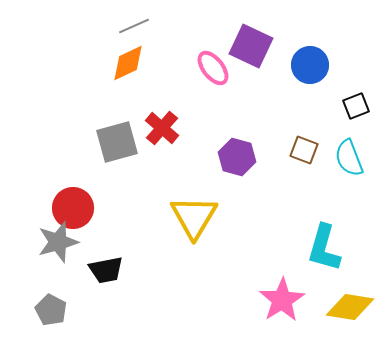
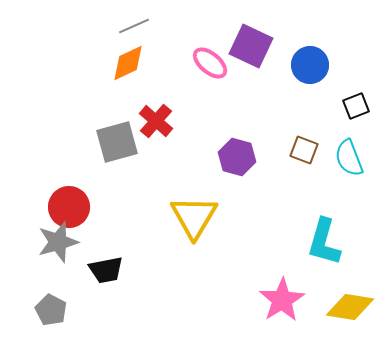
pink ellipse: moved 3 px left, 5 px up; rotated 12 degrees counterclockwise
red cross: moved 6 px left, 7 px up
red circle: moved 4 px left, 1 px up
cyan L-shape: moved 6 px up
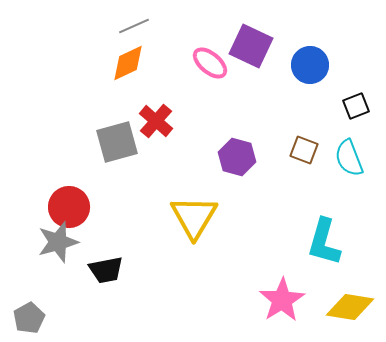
gray pentagon: moved 22 px left, 8 px down; rotated 16 degrees clockwise
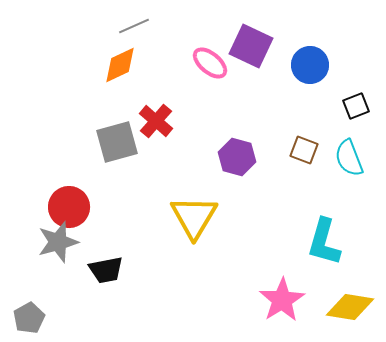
orange diamond: moved 8 px left, 2 px down
